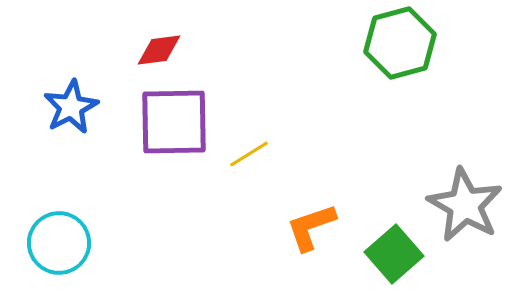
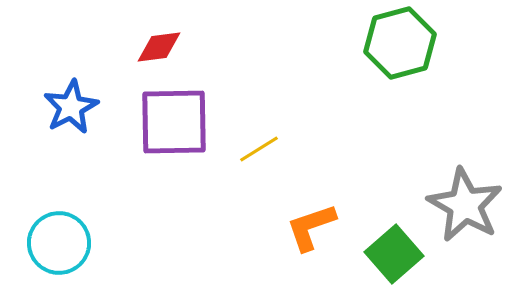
red diamond: moved 3 px up
yellow line: moved 10 px right, 5 px up
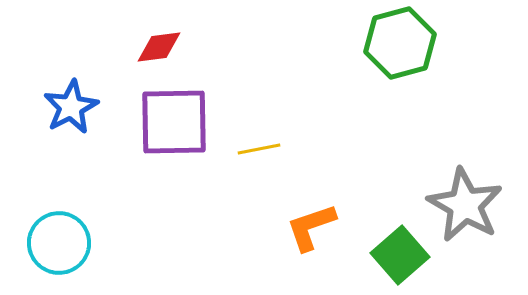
yellow line: rotated 21 degrees clockwise
green square: moved 6 px right, 1 px down
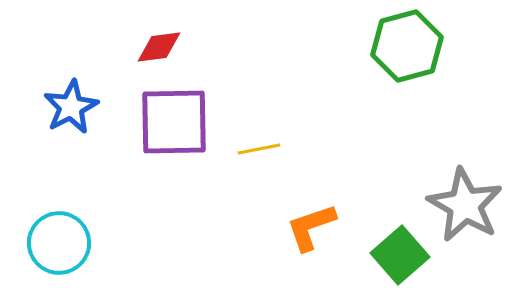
green hexagon: moved 7 px right, 3 px down
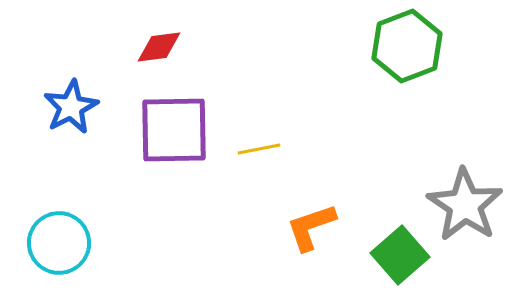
green hexagon: rotated 6 degrees counterclockwise
purple square: moved 8 px down
gray star: rotated 4 degrees clockwise
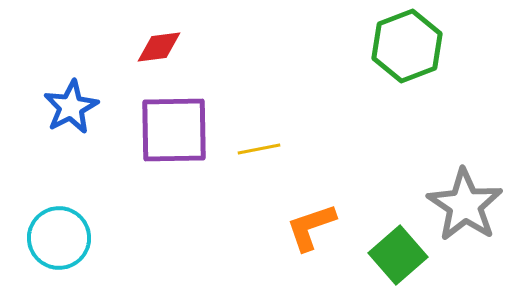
cyan circle: moved 5 px up
green square: moved 2 px left
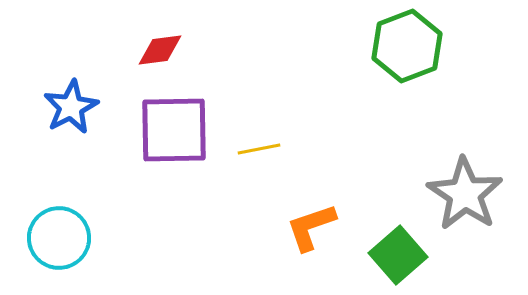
red diamond: moved 1 px right, 3 px down
gray star: moved 11 px up
